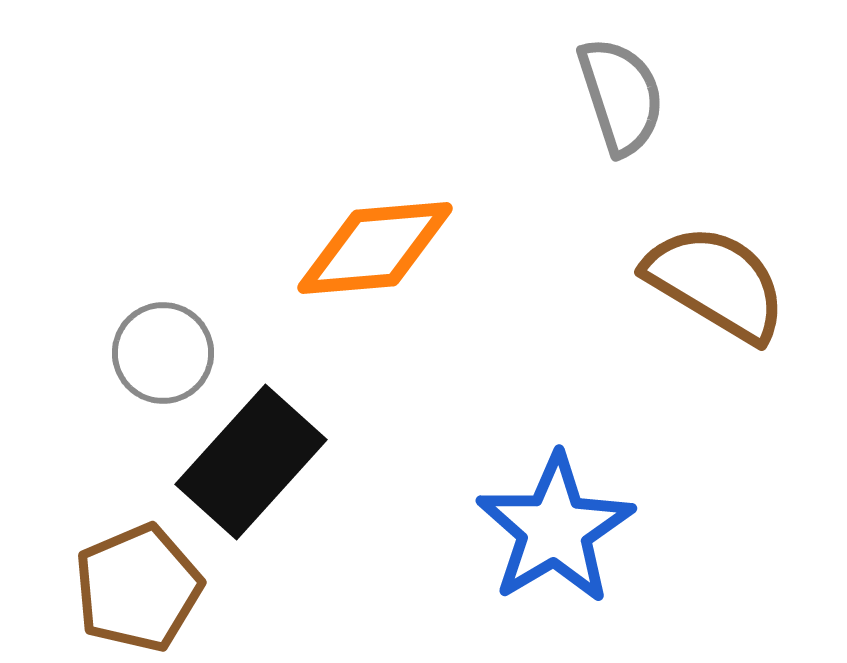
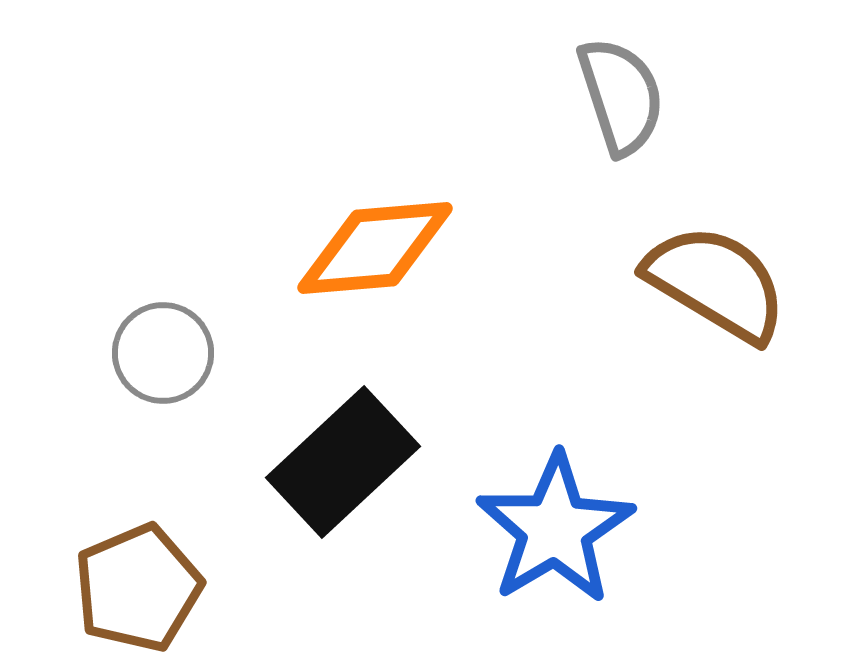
black rectangle: moved 92 px right; rotated 5 degrees clockwise
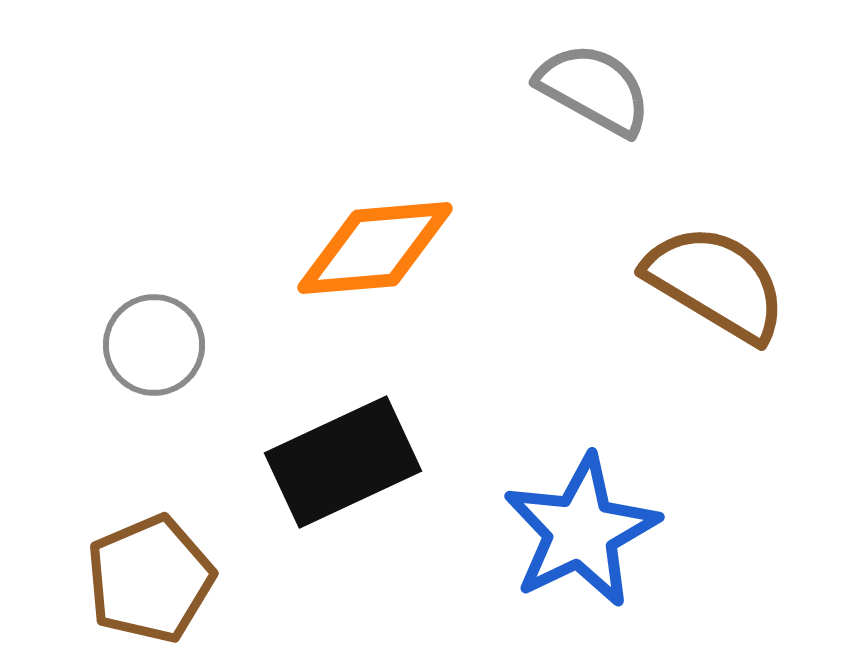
gray semicircle: moved 27 px left, 7 px up; rotated 43 degrees counterclockwise
gray circle: moved 9 px left, 8 px up
black rectangle: rotated 18 degrees clockwise
blue star: moved 26 px right, 2 px down; rotated 5 degrees clockwise
brown pentagon: moved 12 px right, 9 px up
